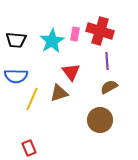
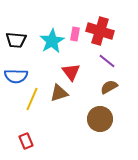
purple line: rotated 48 degrees counterclockwise
brown circle: moved 1 px up
red rectangle: moved 3 px left, 7 px up
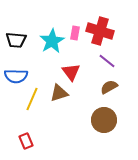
pink rectangle: moved 1 px up
brown circle: moved 4 px right, 1 px down
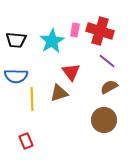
pink rectangle: moved 3 px up
yellow line: rotated 25 degrees counterclockwise
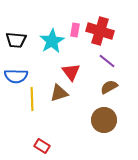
red rectangle: moved 16 px right, 5 px down; rotated 35 degrees counterclockwise
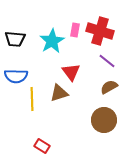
black trapezoid: moved 1 px left, 1 px up
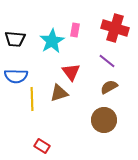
red cross: moved 15 px right, 3 px up
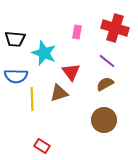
pink rectangle: moved 2 px right, 2 px down
cyan star: moved 8 px left, 12 px down; rotated 20 degrees counterclockwise
brown semicircle: moved 4 px left, 3 px up
